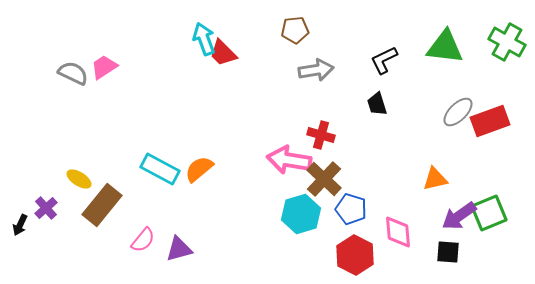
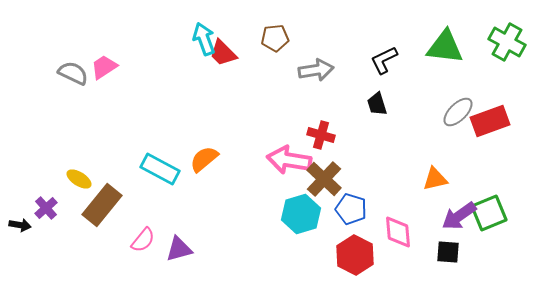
brown pentagon: moved 20 px left, 8 px down
orange semicircle: moved 5 px right, 10 px up
black arrow: rotated 105 degrees counterclockwise
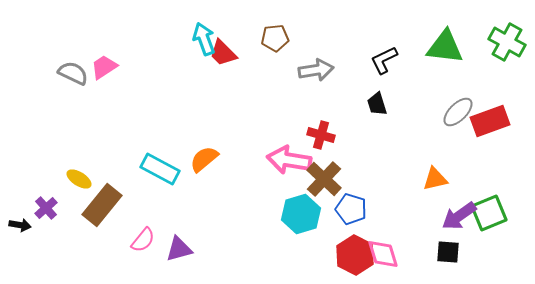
pink diamond: moved 15 px left, 22 px down; rotated 12 degrees counterclockwise
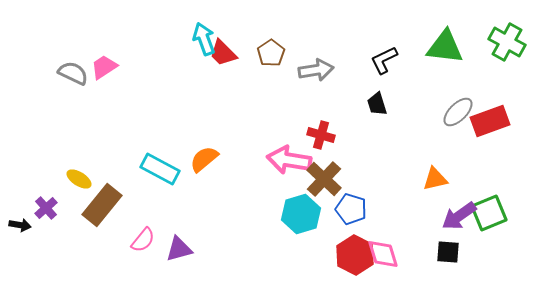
brown pentagon: moved 4 px left, 15 px down; rotated 28 degrees counterclockwise
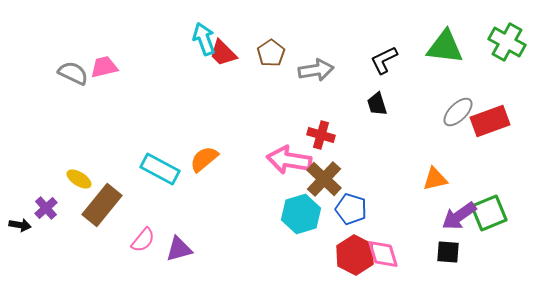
pink trapezoid: rotated 20 degrees clockwise
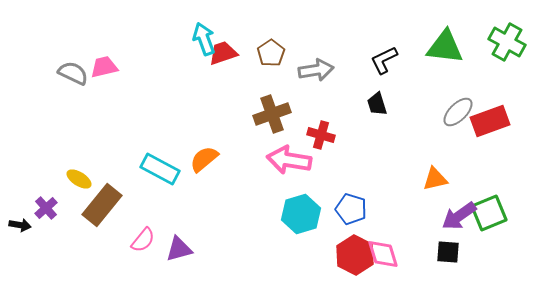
red trapezoid: rotated 116 degrees clockwise
brown cross: moved 52 px left, 65 px up; rotated 27 degrees clockwise
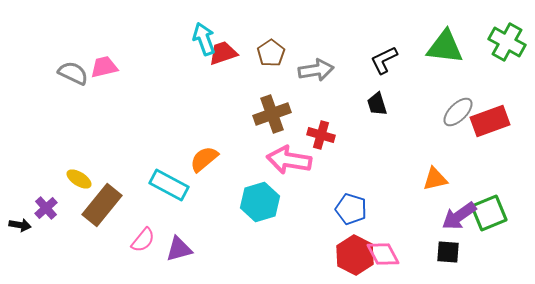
cyan rectangle: moved 9 px right, 16 px down
cyan hexagon: moved 41 px left, 12 px up
pink diamond: rotated 12 degrees counterclockwise
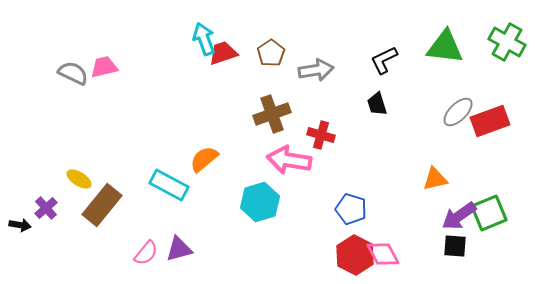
pink semicircle: moved 3 px right, 13 px down
black square: moved 7 px right, 6 px up
